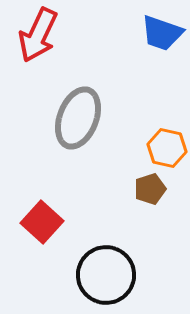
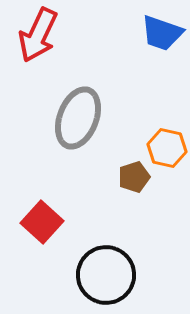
brown pentagon: moved 16 px left, 12 px up
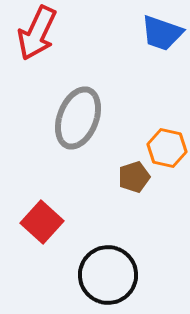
red arrow: moved 1 px left, 2 px up
black circle: moved 2 px right
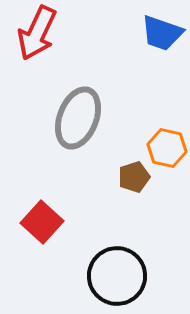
black circle: moved 9 px right, 1 px down
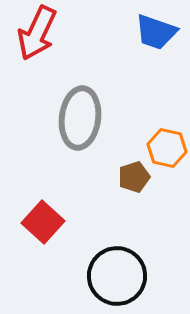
blue trapezoid: moved 6 px left, 1 px up
gray ellipse: moved 2 px right; rotated 14 degrees counterclockwise
red square: moved 1 px right
